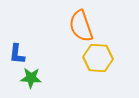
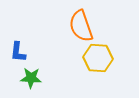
blue L-shape: moved 1 px right, 2 px up
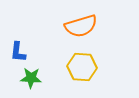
orange semicircle: rotated 88 degrees counterclockwise
yellow hexagon: moved 16 px left, 9 px down
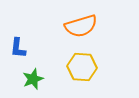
blue L-shape: moved 4 px up
green star: moved 2 px right, 1 px down; rotated 25 degrees counterclockwise
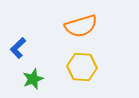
blue L-shape: rotated 40 degrees clockwise
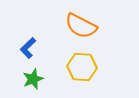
orange semicircle: rotated 44 degrees clockwise
blue L-shape: moved 10 px right
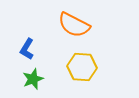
orange semicircle: moved 7 px left, 1 px up
blue L-shape: moved 1 px left, 1 px down; rotated 15 degrees counterclockwise
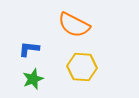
blue L-shape: moved 2 px right; rotated 65 degrees clockwise
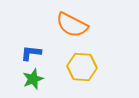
orange semicircle: moved 2 px left
blue L-shape: moved 2 px right, 4 px down
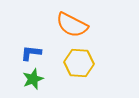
yellow hexagon: moved 3 px left, 4 px up
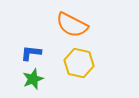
yellow hexagon: rotated 8 degrees clockwise
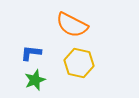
green star: moved 2 px right, 1 px down
